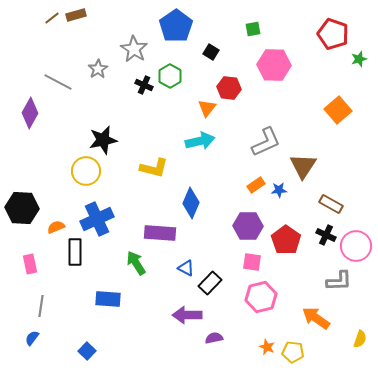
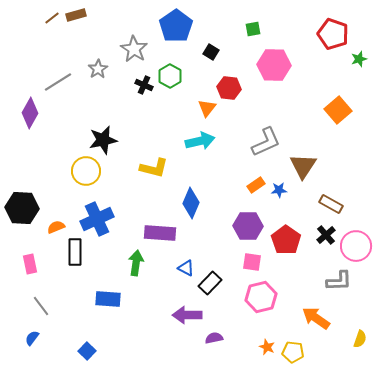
gray line at (58, 82): rotated 60 degrees counterclockwise
black cross at (326, 235): rotated 24 degrees clockwise
green arrow at (136, 263): rotated 40 degrees clockwise
gray line at (41, 306): rotated 45 degrees counterclockwise
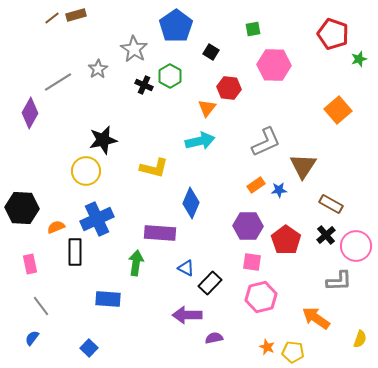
blue square at (87, 351): moved 2 px right, 3 px up
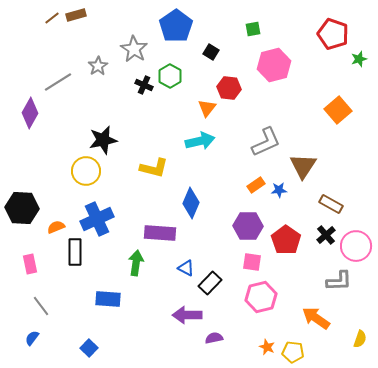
pink hexagon at (274, 65): rotated 16 degrees counterclockwise
gray star at (98, 69): moved 3 px up
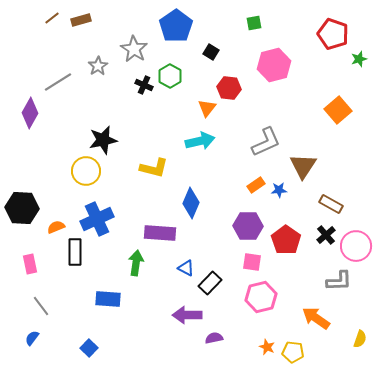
brown rectangle at (76, 15): moved 5 px right, 5 px down
green square at (253, 29): moved 1 px right, 6 px up
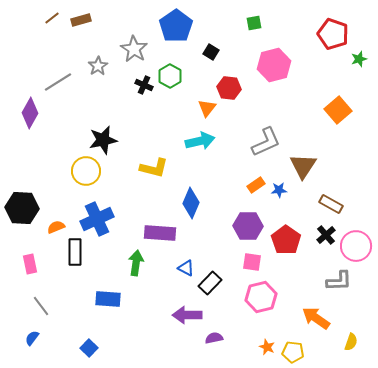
yellow semicircle at (360, 339): moved 9 px left, 3 px down
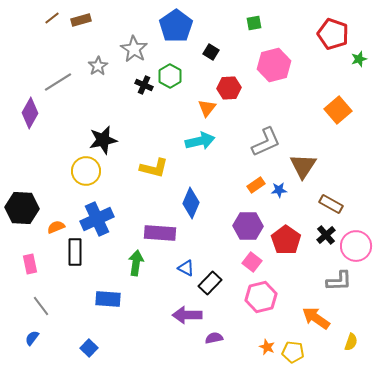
red hexagon at (229, 88): rotated 10 degrees counterclockwise
pink square at (252, 262): rotated 30 degrees clockwise
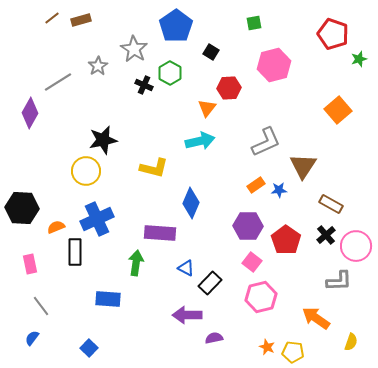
green hexagon at (170, 76): moved 3 px up
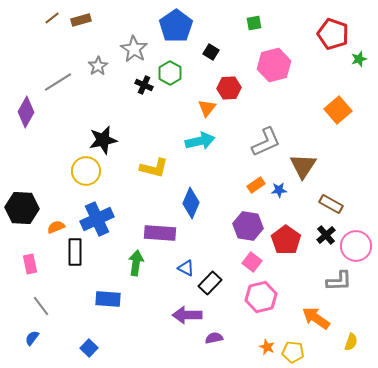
purple diamond at (30, 113): moved 4 px left, 1 px up
purple hexagon at (248, 226): rotated 8 degrees clockwise
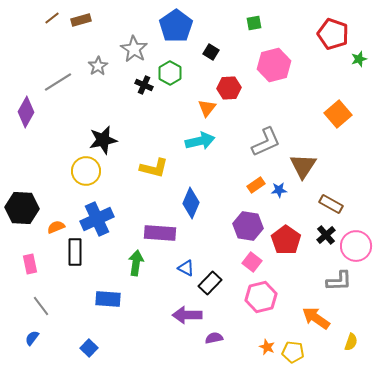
orange square at (338, 110): moved 4 px down
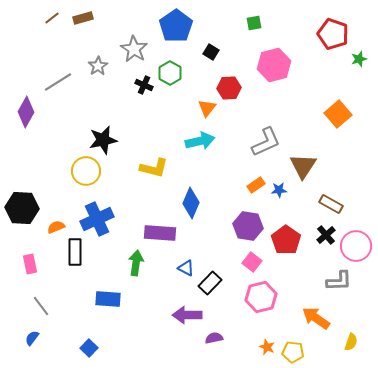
brown rectangle at (81, 20): moved 2 px right, 2 px up
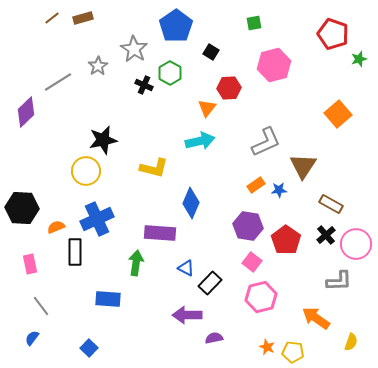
purple diamond at (26, 112): rotated 16 degrees clockwise
pink circle at (356, 246): moved 2 px up
